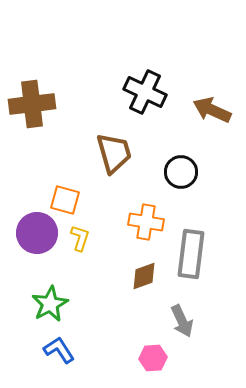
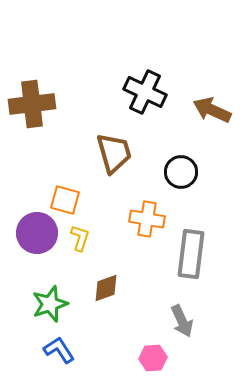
orange cross: moved 1 px right, 3 px up
brown diamond: moved 38 px left, 12 px down
green star: rotated 9 degrees clockwise
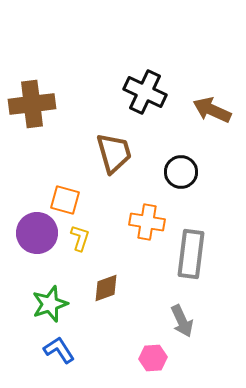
orange cross: moved 3 px down
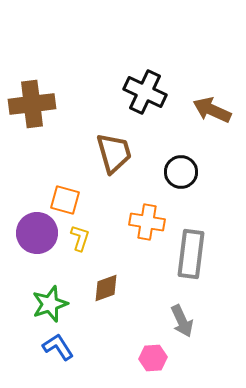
blue L-shape: moved 1 px left, 3 px up
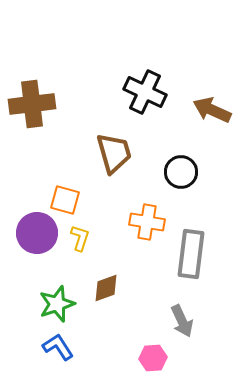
green star: moved 7 px right
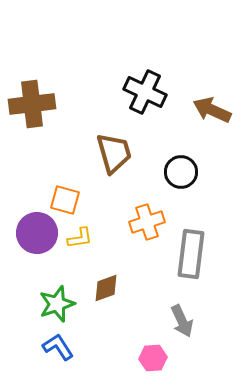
orange cross: rotated 28 degrees counterclockwise
yellow L-shape: rotated 64 degrees clockwise
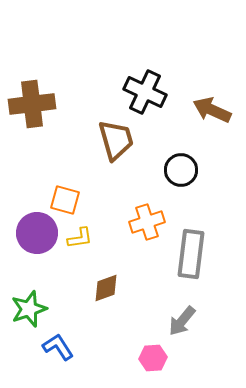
brown trapezoid: moved 2 px right, 13 px up
black circle: moved 2 px up
green star: moved 28 px left, 5 px down
gray arrow: rotated 64 degrees clockwise
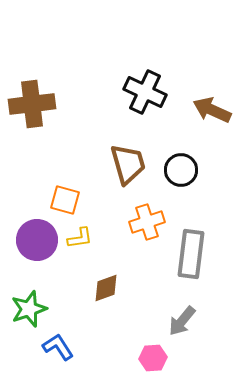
brown trapezoid: moved 12 px right, 24 px down
purple circle: moved 7 px down
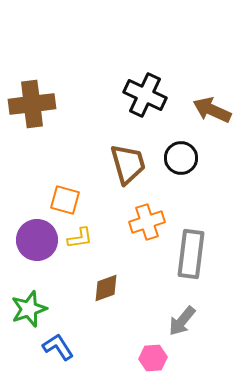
black cross: moved 3 px down
black circle: moved 12 px up
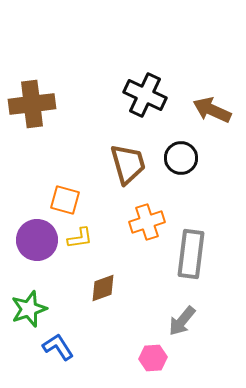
brown diamond: moved 3 px left
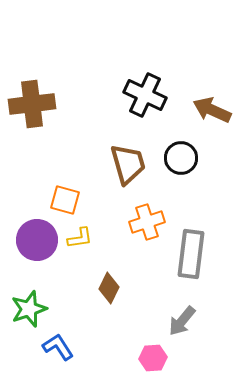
brown diamond: moved 6 px right; rotated 44 degrees counterclockwise
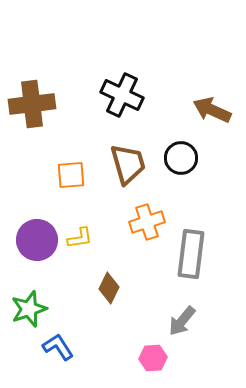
black cross: moved 23 px left
orange square: moved 6 px right, 25 px up; rotated 20 degrees counterclockwise
